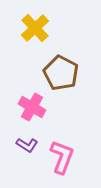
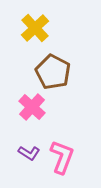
brown pentagon: moved 8 px left, 1 px up
pink cross: rotated 12 degrees clockwise
purple L-shape: moved 2 px right, 8 px down
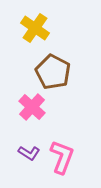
yellow cross: rotated 12 degrees counterclockwise
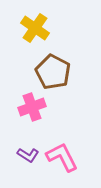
pink cross: rotated 28 degrees clockwise
purple L-shape: moved 1 px left, 2 px down
pink L-shape: rotated 48 degrees counterclockwise
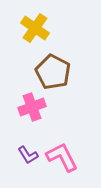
purple L-shape: rotated 25 degrees clockwise
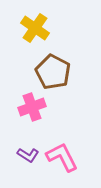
purple L-shape: rotated 25 degrees counterclockwise
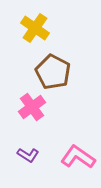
pink cross: rotated 16 degrees counterclockwise
pink L-shape: moved 16 px right; rotated 28 degrees counterclockwise
